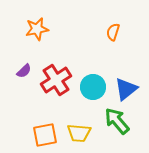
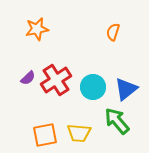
purple semicircle: moved 4 px right, 7 px down
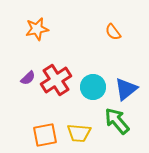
orange semicircle: rotated 54 degrees counterclockwise
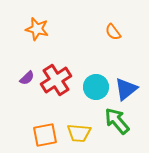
orange star: rotated 25 degrees clockwise
purple semicircle: moved 1 px left
cyan circle: moved 3 px right
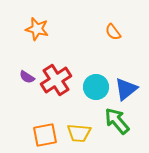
purple semicircle: moved 1 px up; rotated 77 degrees clockwise
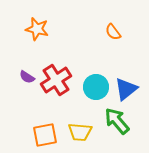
yellow trapezoid: moved 1 px right, 1 px up
